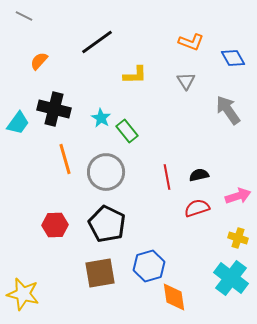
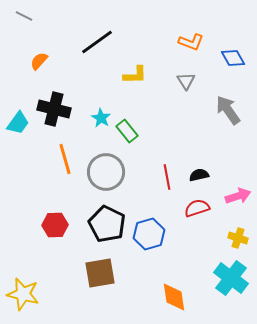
blue hexagon: moved 32 px up
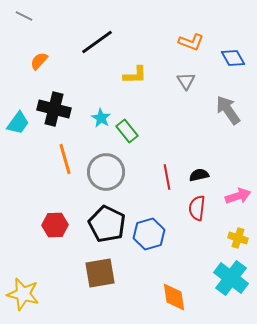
red semicircle: rotated 65 degrees counterclockwise
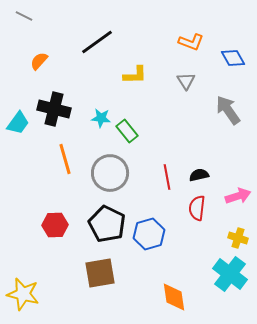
cyan star: rotated 24 degrees counterclockwise
gray circle: moved 4 px right, 1 px down
cyan cross: moved 1 px left, 4 px up
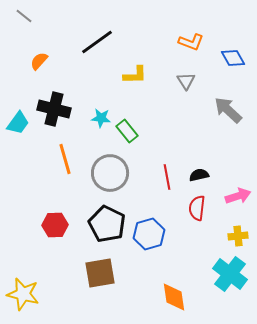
gray line: rotated 12 degrees clockwise
gray arrow: rotated 12 degrees counterclockwise
yellow cross: moved 2 px up; rotated 24 degrees counterclockwise
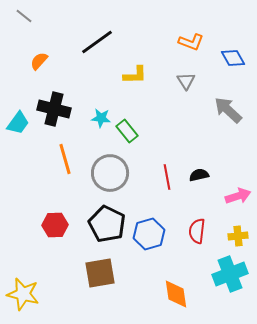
red semicircle: moved 23 px down
cyan cross: rotated 32 degrees clockwise
orange diamond: moved 2 px right, 3 px up
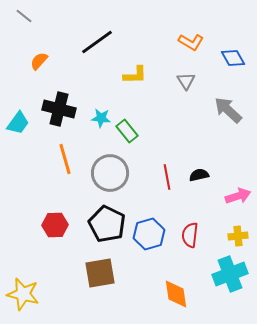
orange L-shape: rotated 10 degrees clockwise
black cross: moved 5 px right
red semicircle: moved 7 px left, 4 px down
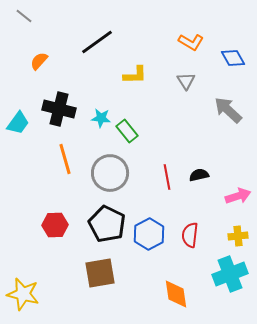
blue hexagon: rotated 12 degrees counterclockwise
